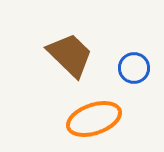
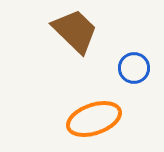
brown trapezoid: moved 5 px right, 24 px up
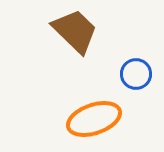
blue circle: moved 2 px right, 6 px down
